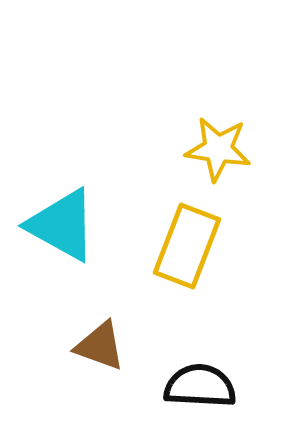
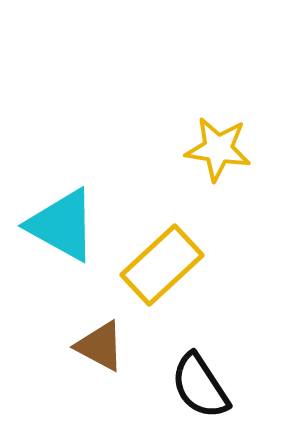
yellow rectangle: moved 25 px left, 19 px down; rotated 26 degrees clockwise
brown triangle: rotated 8 degrees clockwise
black semicircle: rotated 126 degrees counterclockwise
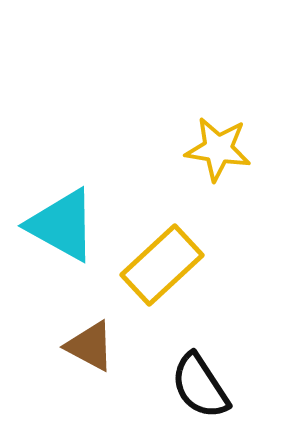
brown triangle: moved 10 px left
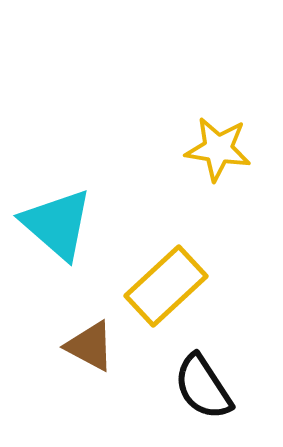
cyan triangle: moved 5 px left, 1 px up; rotated 12 degrees clockwise
yellow rectangle: moved 4 px right, 21 px down
black semicircle: moved 3 px right, 1 px down
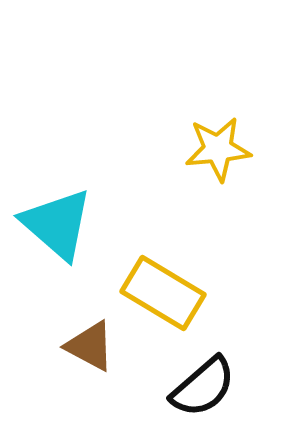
yellow star: rotated 14 degrees counterclockwise
yellow rectangle: moved 3 px left, 7 px down; rotated 74 degrees clockwise
black semicircle: rotated 98 degrees counterclockwise
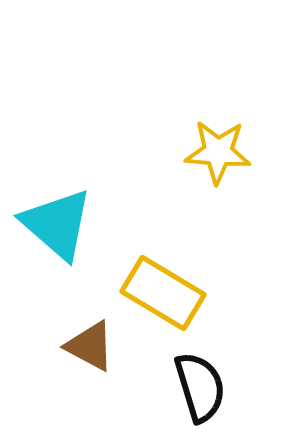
yellow star: moved 3 px down; rotated 10 degrees clockwise
black semicircle: moved 3 px left; rotated 66 degrees counterclockwise
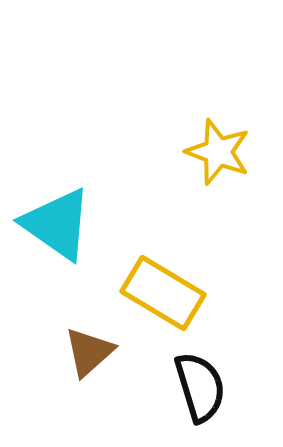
yellow star: rotated 16 degrees clockwise
cyan triangle: rotated 6 degrees counterclockwise
brown triangle: moved 1 px left, 6 px down; rotated 50 degrees clockwise
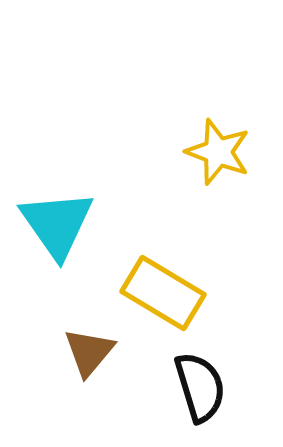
cyan triangle: rotated 20 degrees clockwise
brown triangle: rotated 8 degrees counterclockwise
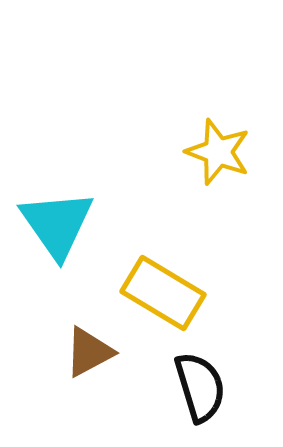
brown triangle: rotated 22 degrees clockwise
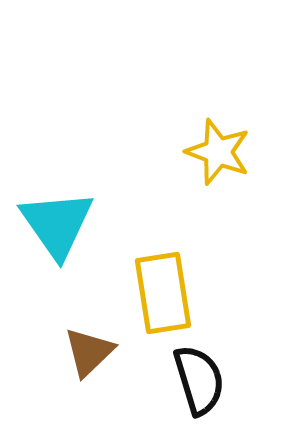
yellow rectangle: rotated 50 degrees clockwise
brown triangle: rotated 16 degrees counterclockwise
black semicircle: moved 1 px left, 7 px up
